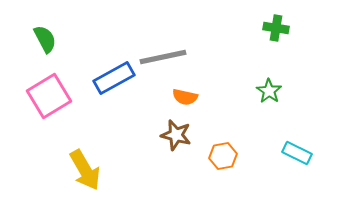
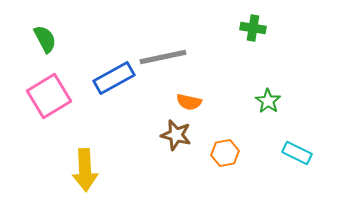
green cross: moved 23 px left
green star: moved 1 px left, 10 px down
orange semicircle: moved 4 px right, 5 px down
orange hexagon: moved 2 px right, 3 px up
yellow arrow: rotated 27 degrees clockwise
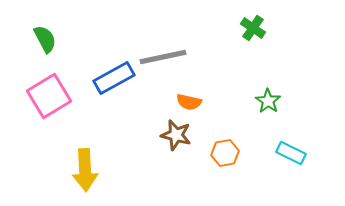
green cross: rotated 25 degrees clockwise
cyan rectangle: moved 6 px left
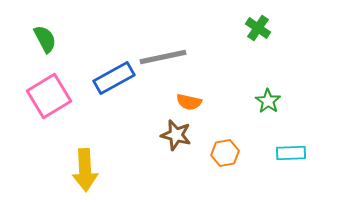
green cross: moved 5 px right
cyan rectangle: rotated 28 degrees counterclockwise
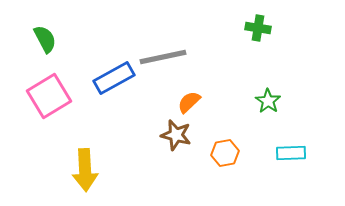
green cross: rotated 25 degrees counterclockwise
orange semicircle: rotated 125 degrees clockwise
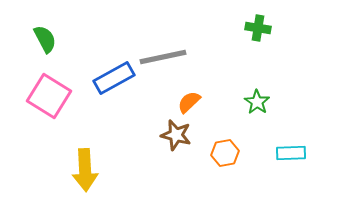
pink square: rotated 27 degrees counterclockwise
green star: moved 11 px left, 1 px down
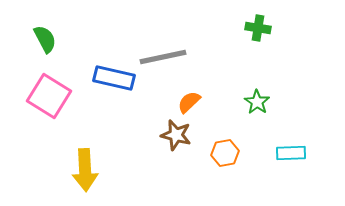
blue rectangle: rotated 42 degrees clockwise
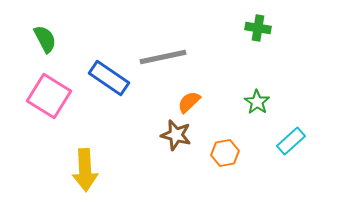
blue rectangle: moved 5 px left; rotated 21 degrees clockwise
cyan rectangle: moved 12 px up; rotated 40 degrees counterclockwise
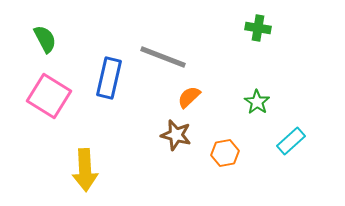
gray line: rotated 33 degrees clockwise
blue rectangle: rotated 69 degrees clockwise
orange semicircle: moved 5 px up
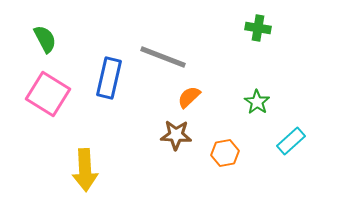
pink square: moved 1 px left, 2 px up
brown star: rotated 12 degrees counterclockwise
